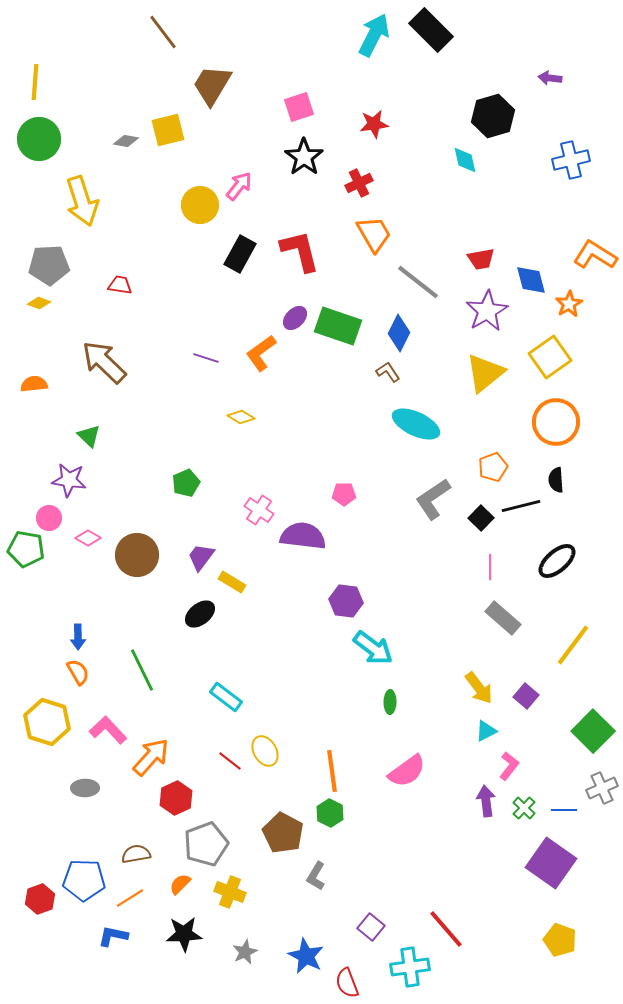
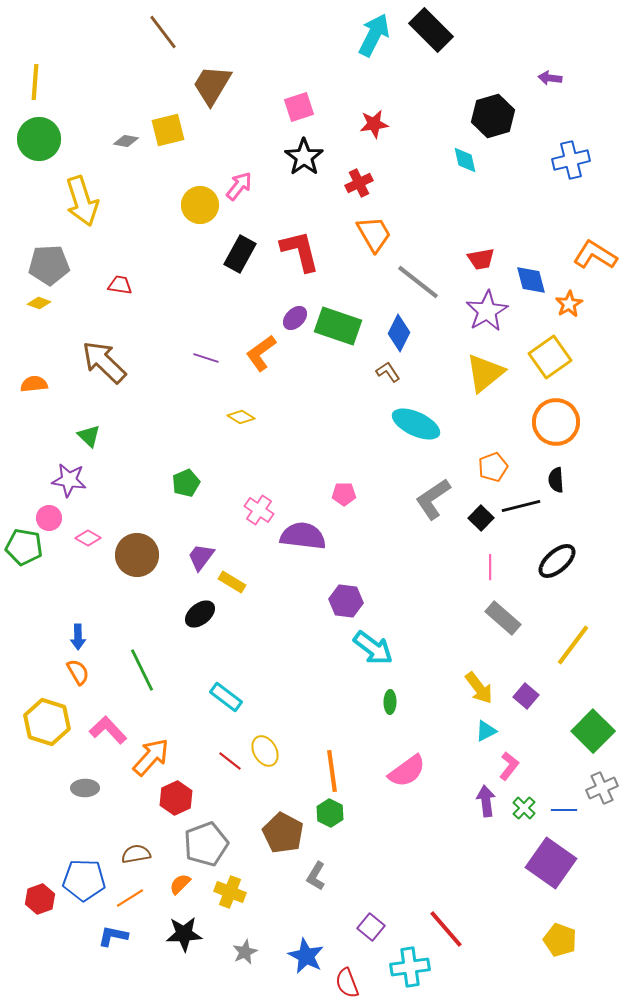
green pentagon at (26, 549): moved 2 px left, 2 px up
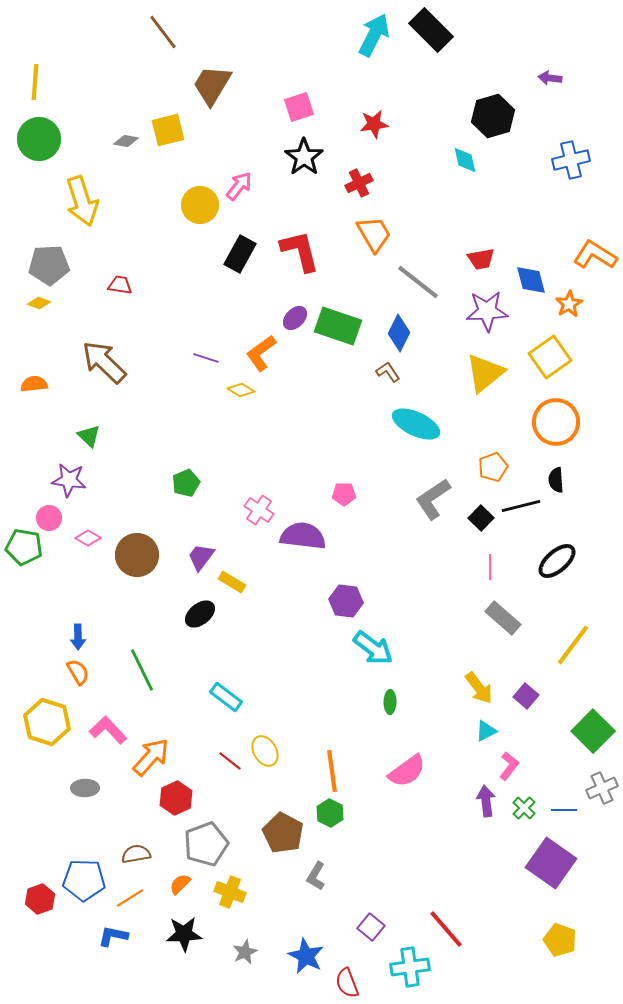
purple star at (487, 311): rotated 27 degrees clockwise
yellow diamond at (241, 417): moved 27 px up
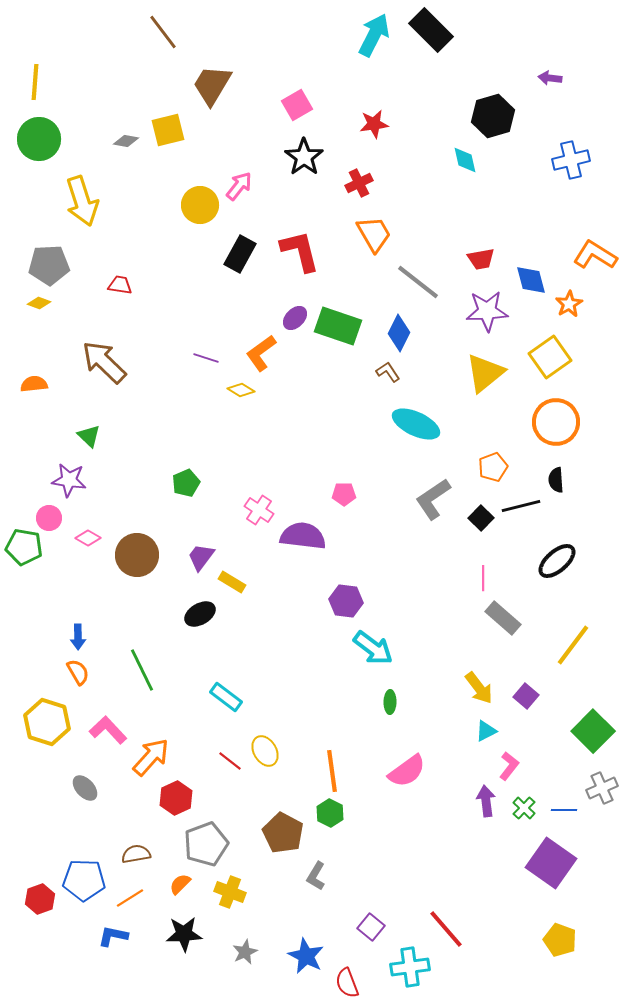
pink square at (299, 107): moved 2 px left, 2 px up; rotated 12 degrees counterclockwise
pink line at (490, 567): moved 7 px left, 11 px down
black ellipse at (200, 614): rotated 8 degrees clockwise
gray ellipse at (85, 788): rotated 48 degrees clockwise
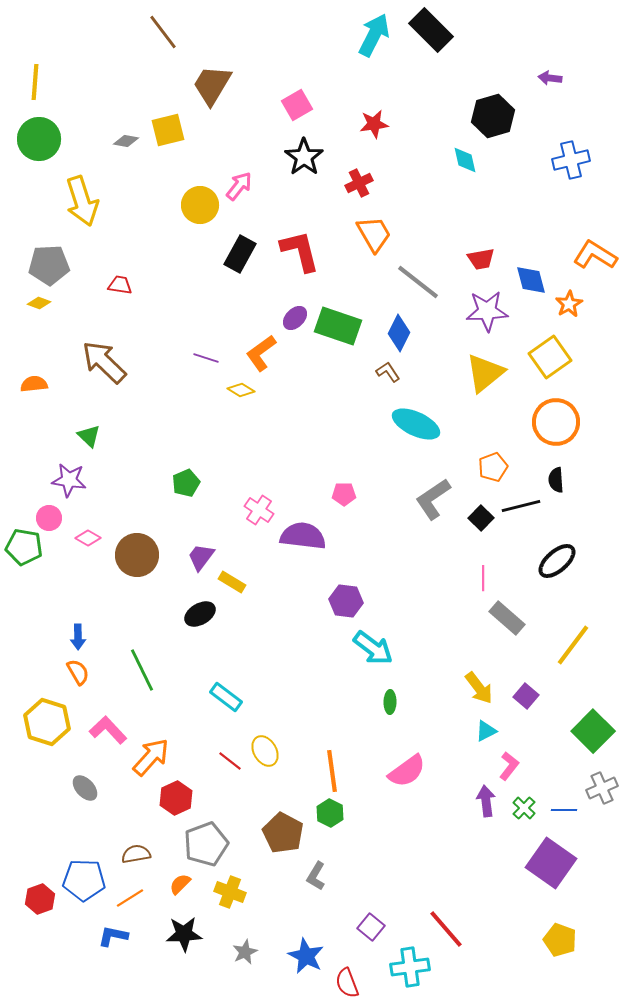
gray rectangle at (503, 618): moved 4 px right
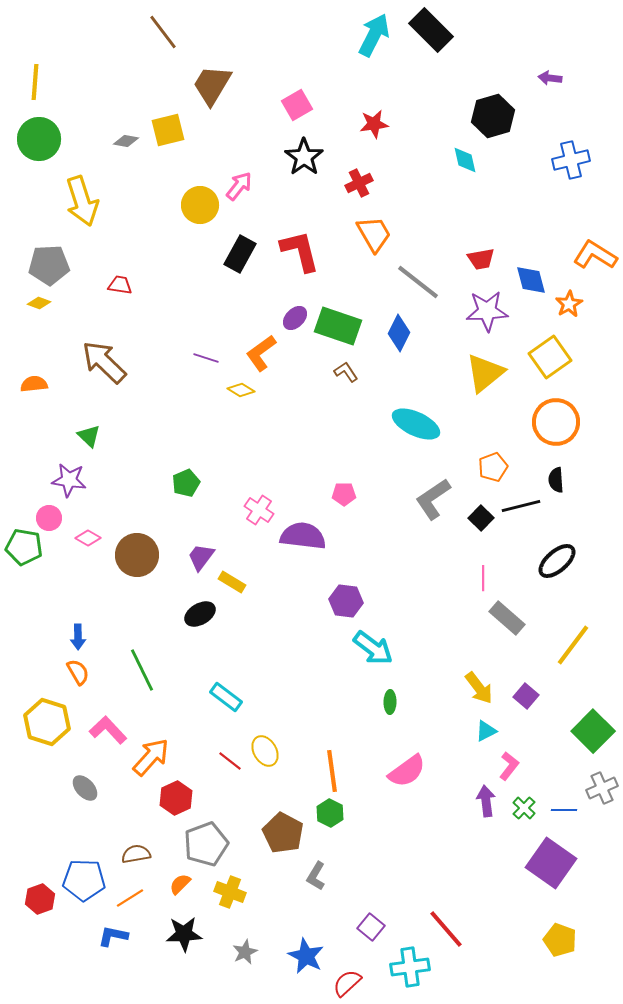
brown L-shape at (388, 372): moved 42 px left
red semicircle at (347, 983): rotated 68 degrees clockwise
